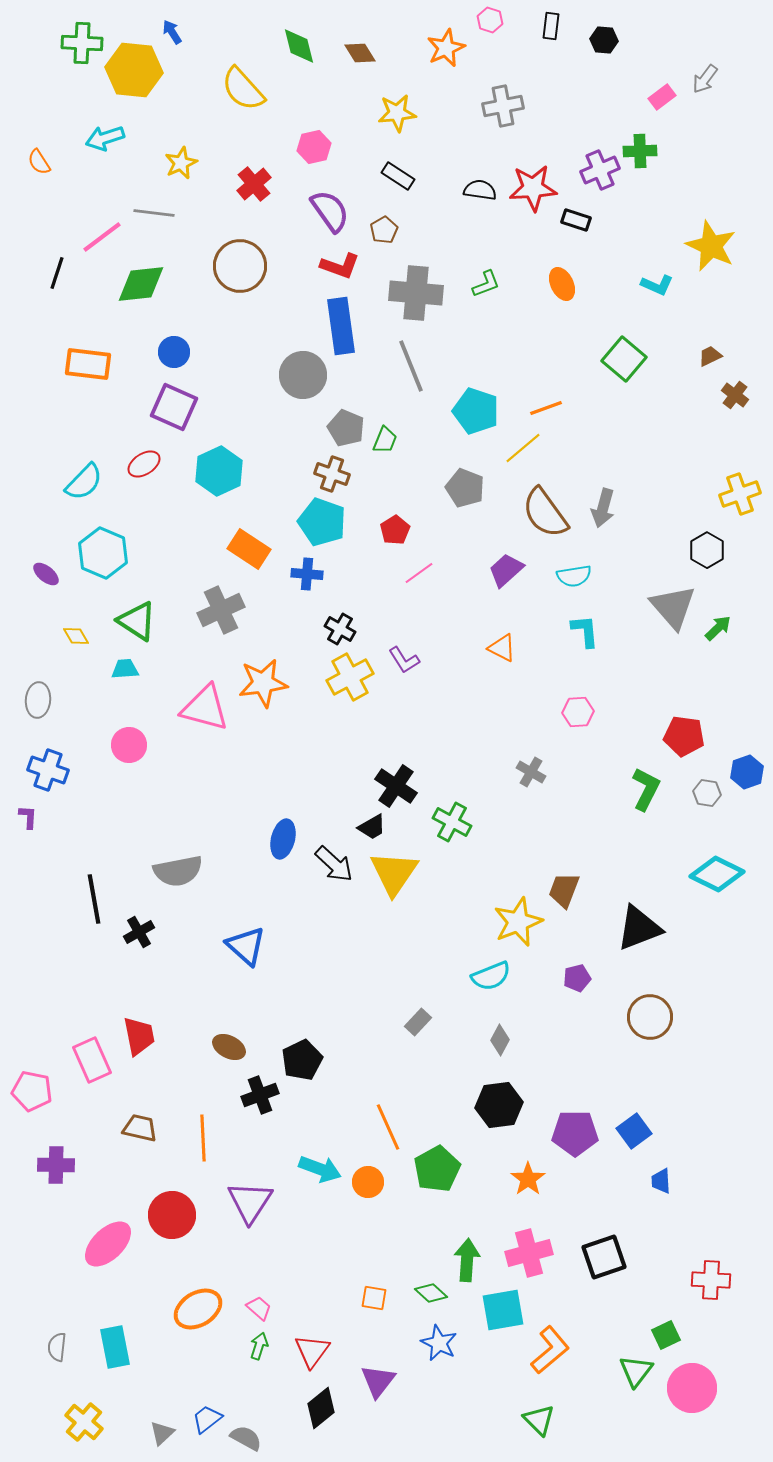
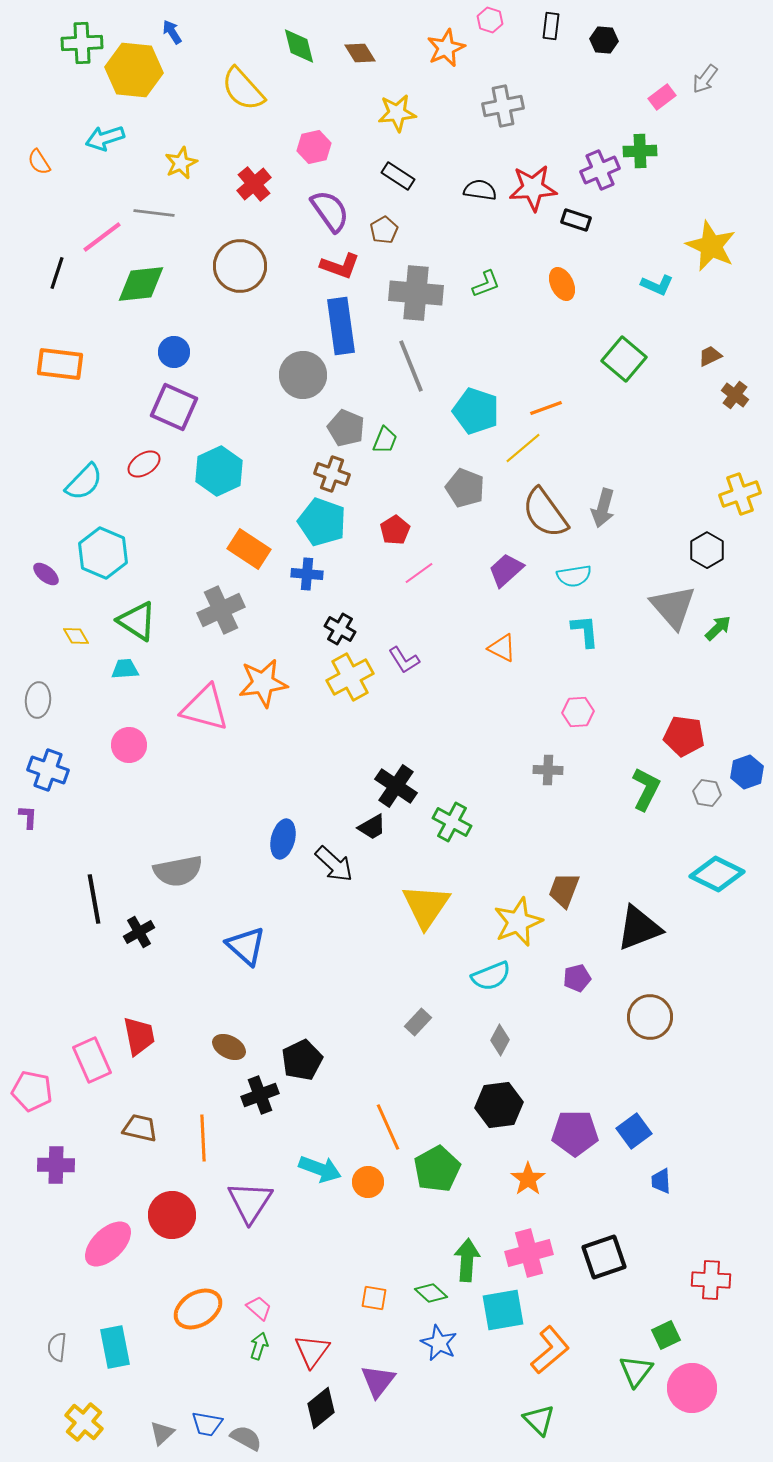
green cross at (82, 43): rotated 6 degrees counterclockwise
orange rectangle at (88, 364): moved 28 px left
gray cross at (531, 772): moved 17 px right, 2 px up; rotated 28 degrees counterclockwise
yellow triangle at (394, 873): moved 32 px right, 33 px down
blue trapezoid at (207, 1419): moved 5 px down; rotated 132 degrees counterclockwise
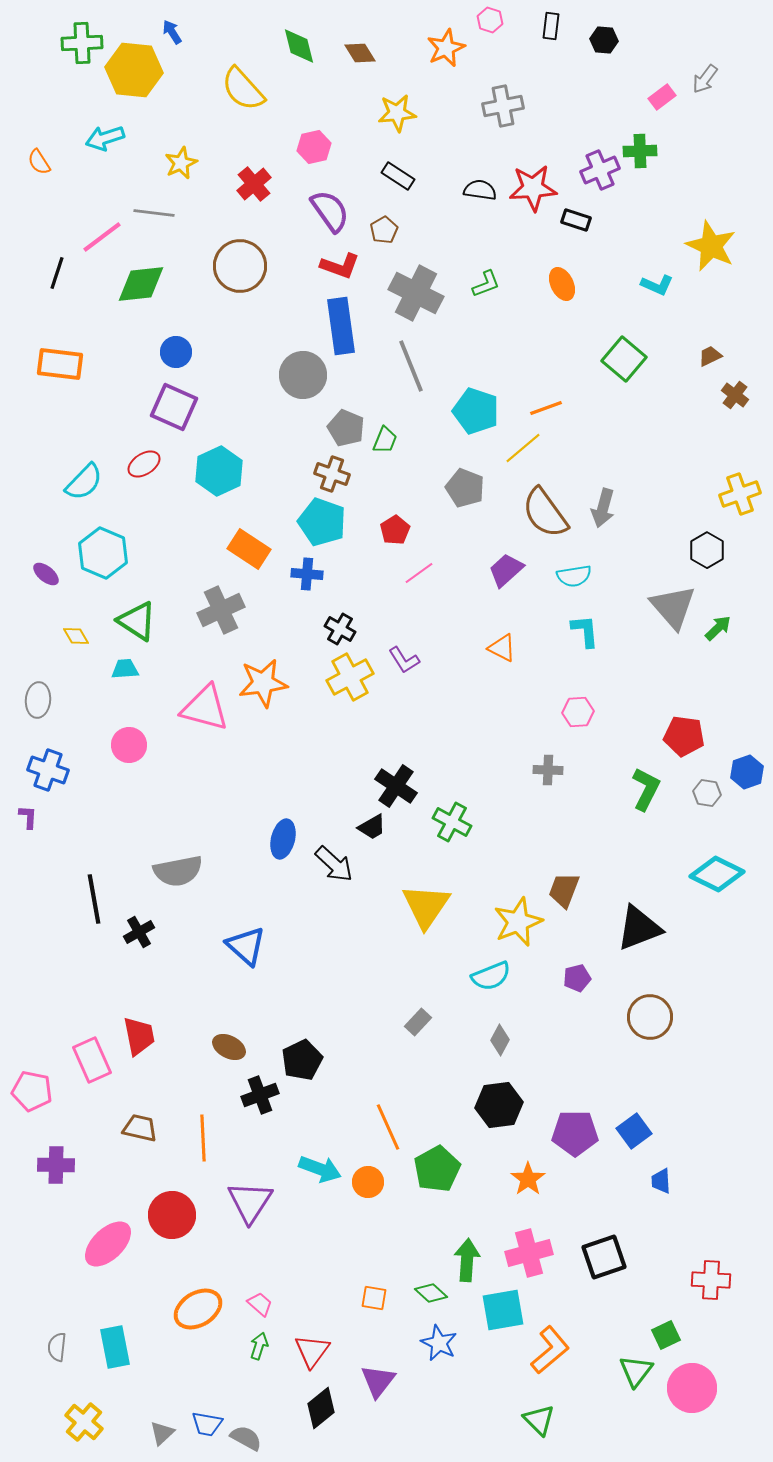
gray cross at (416, 293): rotated 22 degrees clockwise
blue circle at (174, 352): moved 2 px right
pink trapezoid at (259, 1308): moved 1 px right, 4 px up
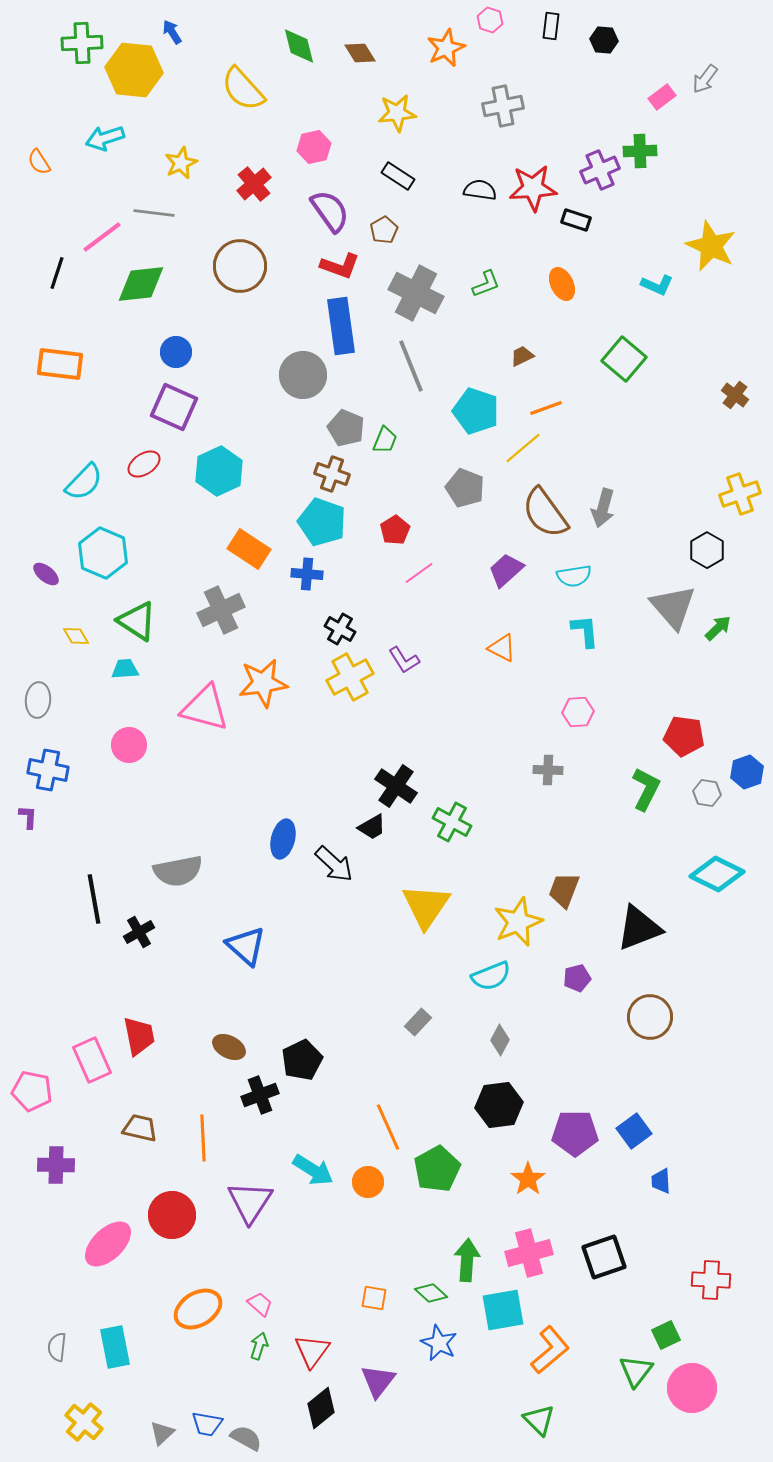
brown trapezoid at (710, 356): moved 188 px left
blue cross at (48, 770): rotated 9 degrees counterclockwise
cyan arrow at (320, 1169): moved 7 px left, 1 px down; rotated 12 degrees clockwise
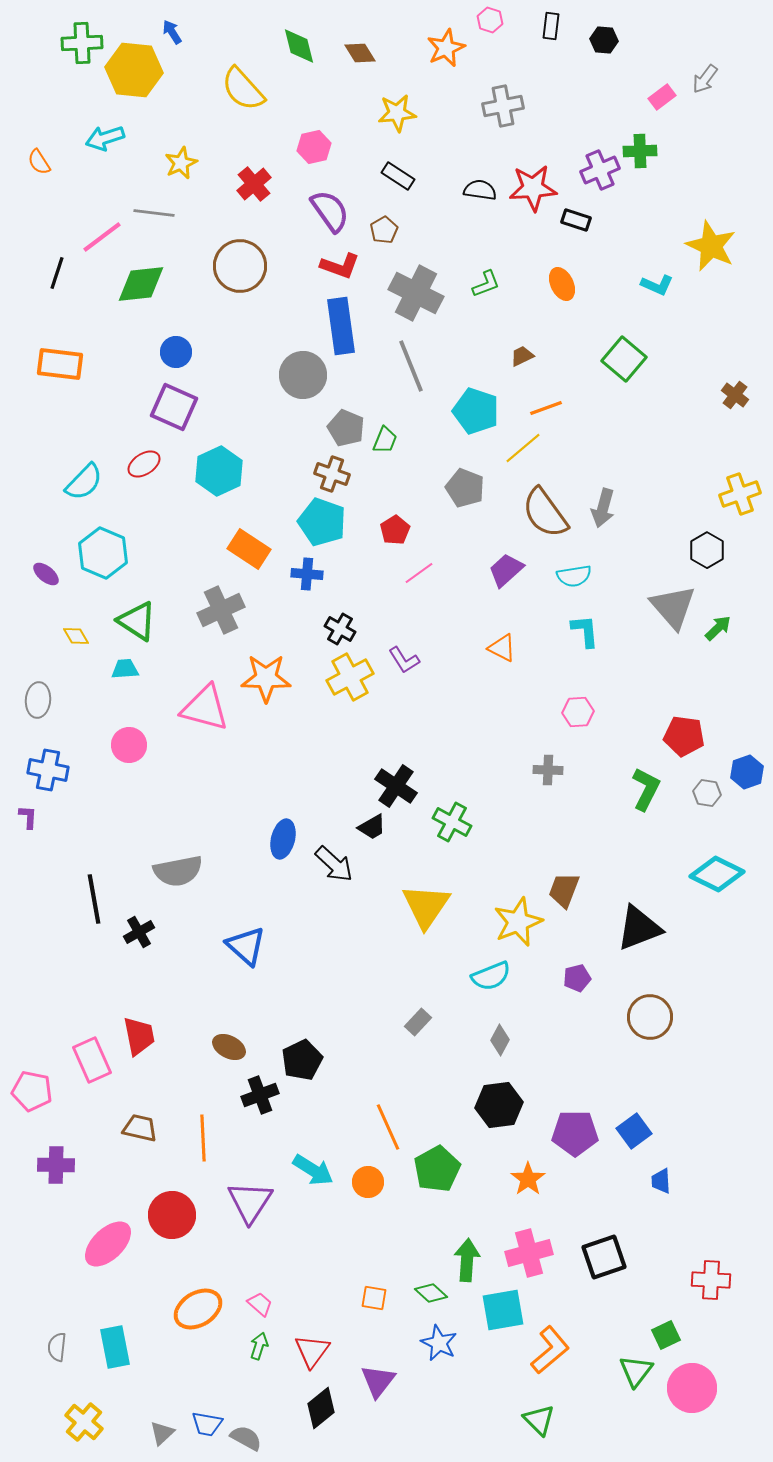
orange star at (263, 683): moved 3 px right, 5 px up; rotated 9 degrees clockwise
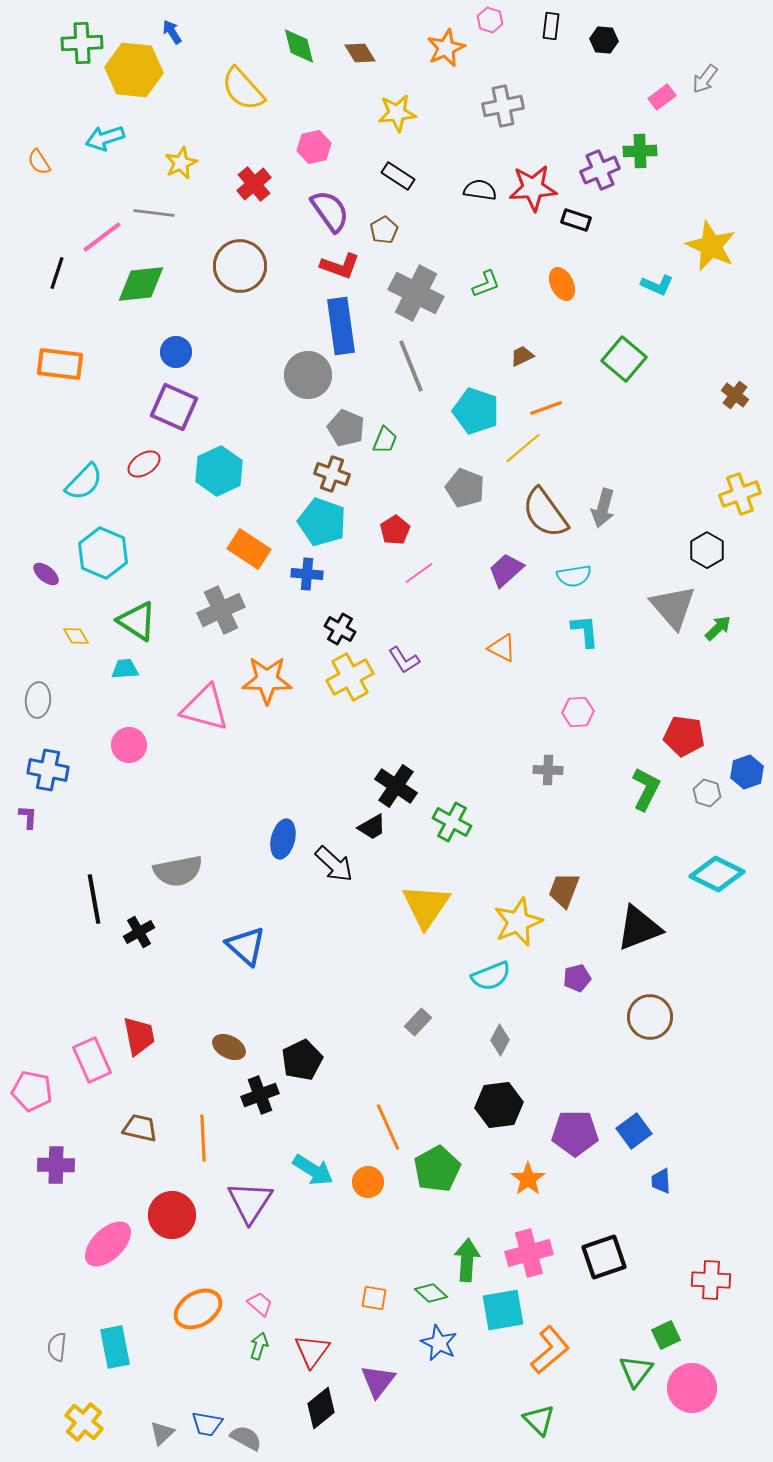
gray circle at (303, 375): moved 5 px right
orange star at (266, 678): moved 1 px right, 2 px down
gray hexagon at (707, 793): rotated 8 degrees clockwise
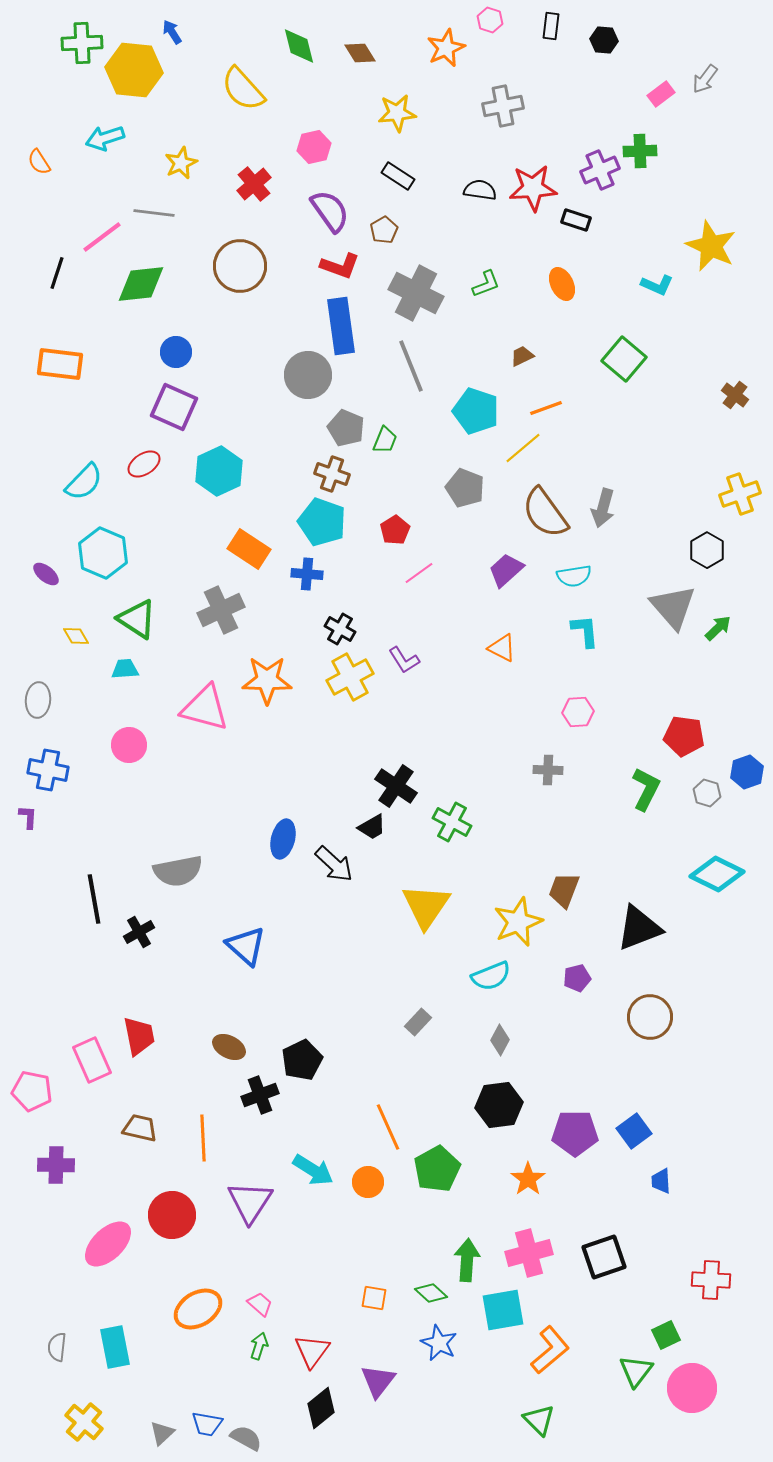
pink rectangle at (662, 97): moved 1 px left, 3 px up
green triangle at (137, 621): moved 2 px up
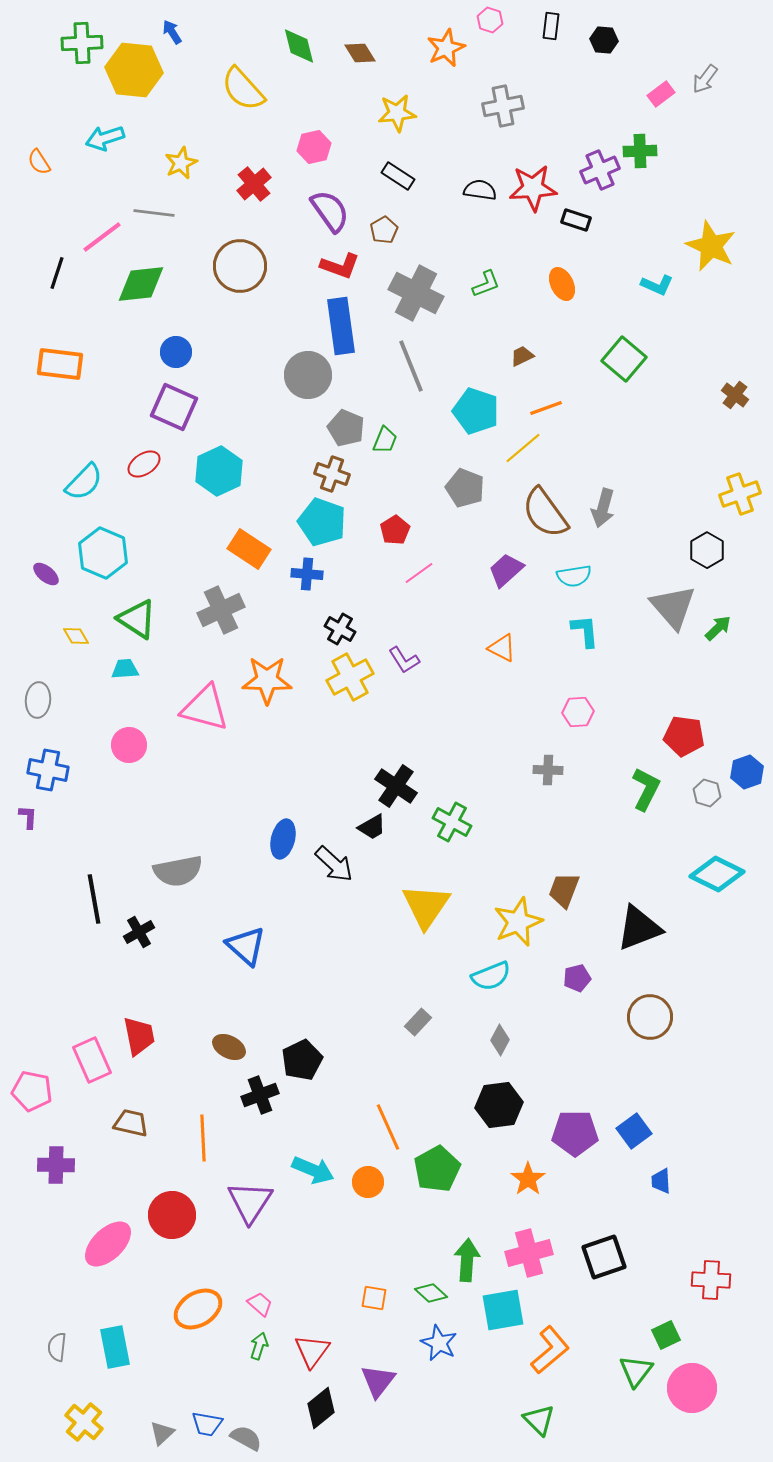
brown trapezoid at (140, 1128): moved 9 px left, 5 px up
cyan arrow at (313, 1170): rotated 9 degrees counterclockwise
